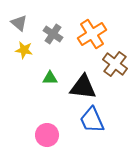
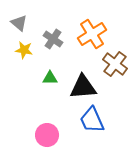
gray cross: moved 5 px down
black triangle: rotated 12 degrees counterclockwise
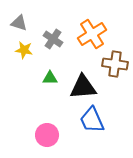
gray triangle: rotated 24 degrees counterclockwise
brown cross: rotated 30 degrees counterclockwise
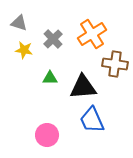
gray cross: rotated 12 degrees clockwise
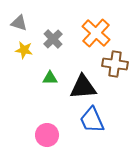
orange cross: moved 4 px right, 1 px up; rotated 16 degrees counterclockwise
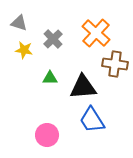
blue trapezoid: rotated 8 degrees counterclockwise
